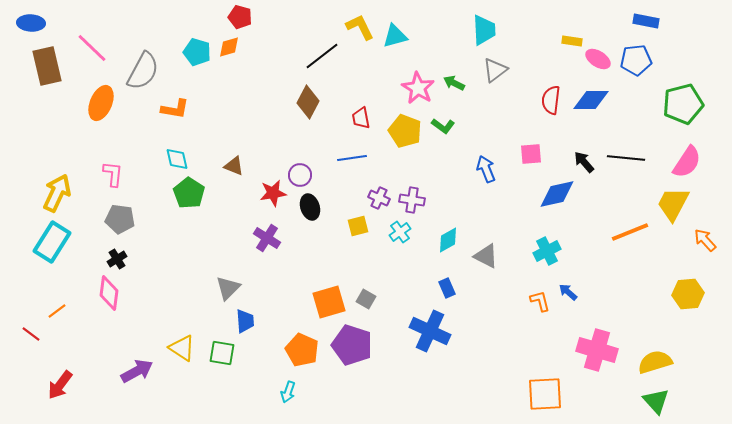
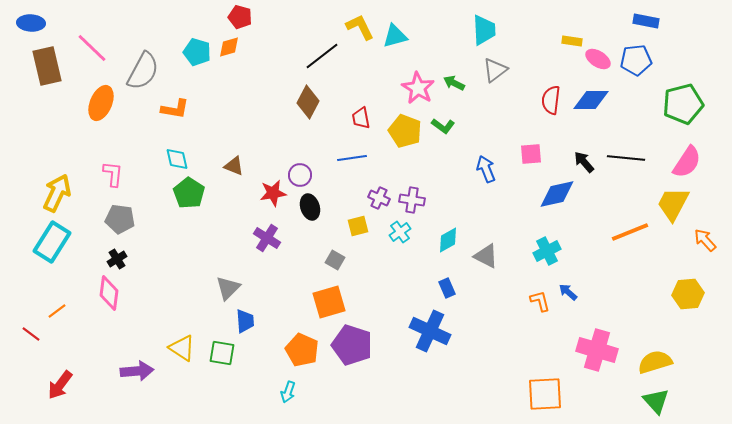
gray square at (366, 299): moved 31 px left, 39 px up
purple arrow at (137, 371): rotated 24 degrees clockwise
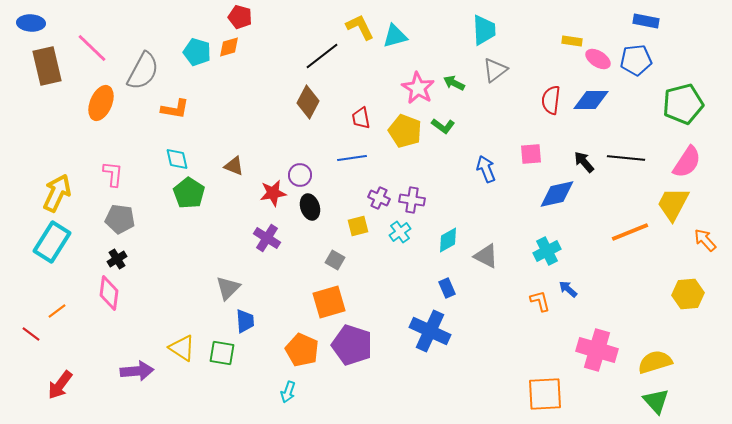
blue arrow at (568, 292): moved 3 px up
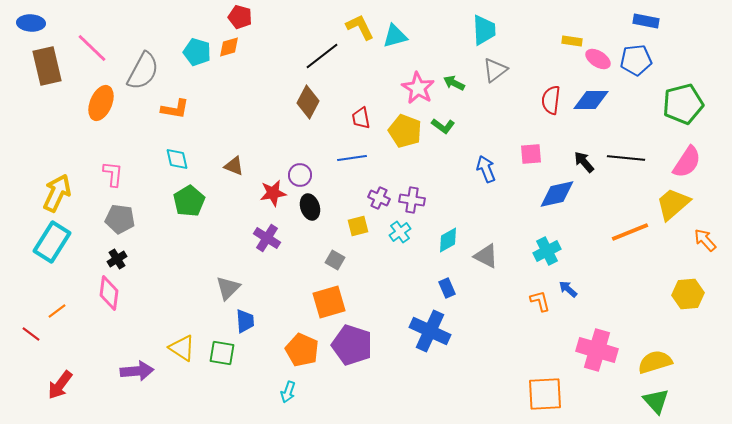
green pentagon at (189, 193): moved 8 px down; rotated 8 degrees clockwise
yellow trapezoid at (673, 204): rotated 21 degrees clockwise
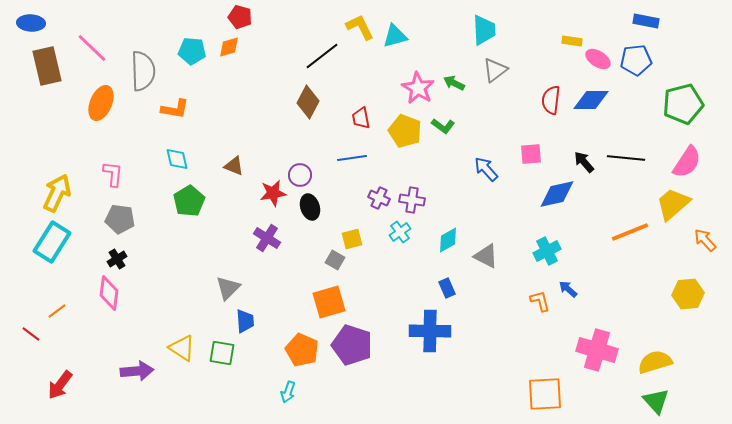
cyan pentagon at (197, 52): moved 5 px left, 1 px up; rotated 12 degrees counterclockwise
gray semicircle at (143, 71): rotated 30 degrees counterclockwise
blue arrow at (486, 169): rotated 20 degrees counterclockwise
yellow square at (358, 226): moved 6 px left, 13 px down
blue cross at (430, 331): rotated 24 degrees counterclockwise
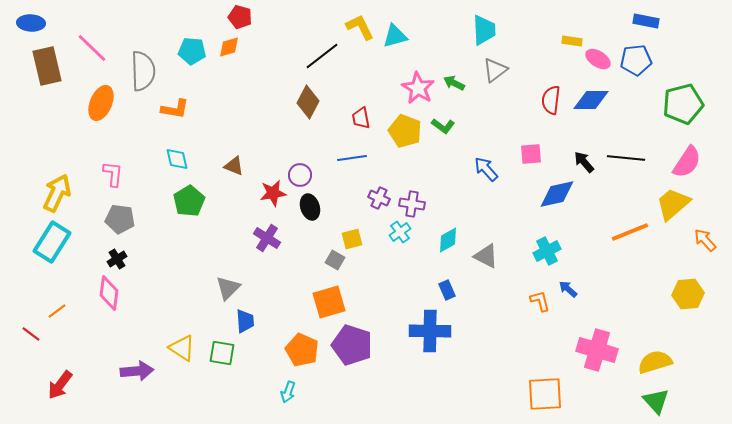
purple cross at (412, 200): moved 4 px down
blue rectangle at (447, 288): moved 2 px down
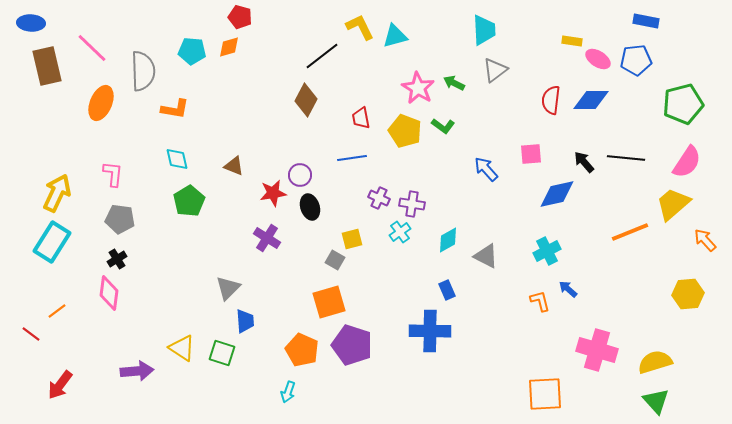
brown diamond at (308, 102): moved 2 px left, 2 px up
green square at (222, 353): rotated 8 degrees clockwise
